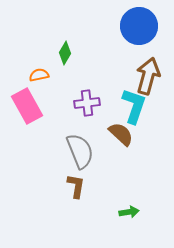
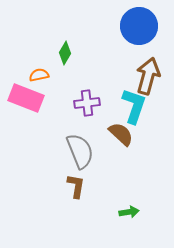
pink rectangle: moved 1 px left, 8 px up; rotated 40 degrees counterclockwise
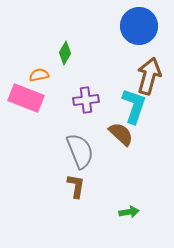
brown arrow: moved 1 px right
purple cross: moved 1 px left, 3 px up
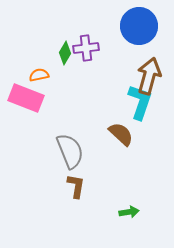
purple cross: moved 52 px up
cyan L-shape: moved 6 px right, 4 px up
gray semicircle: moved 10 px left
